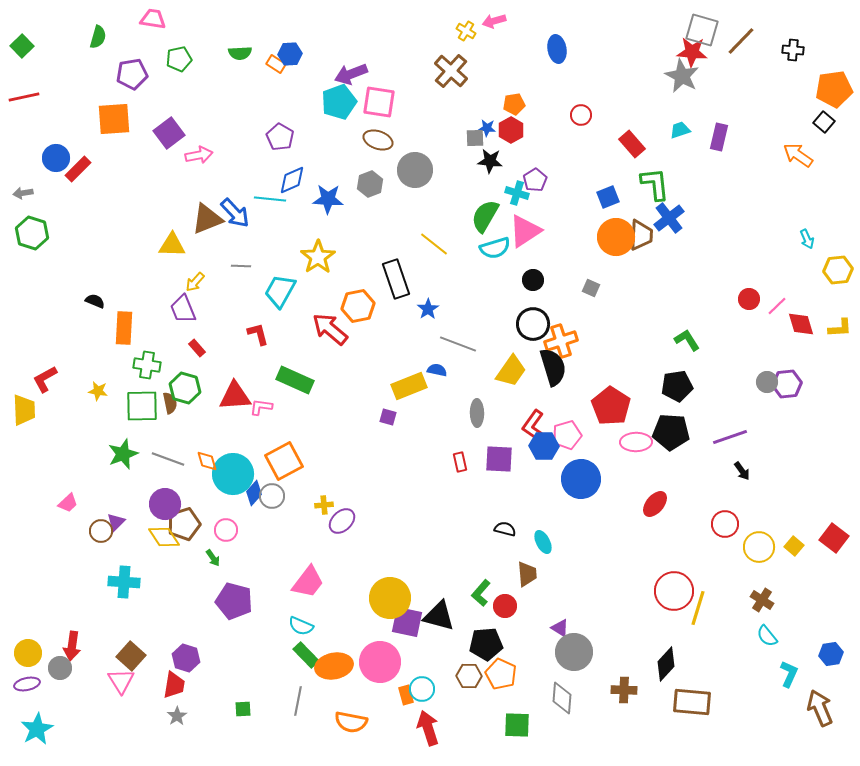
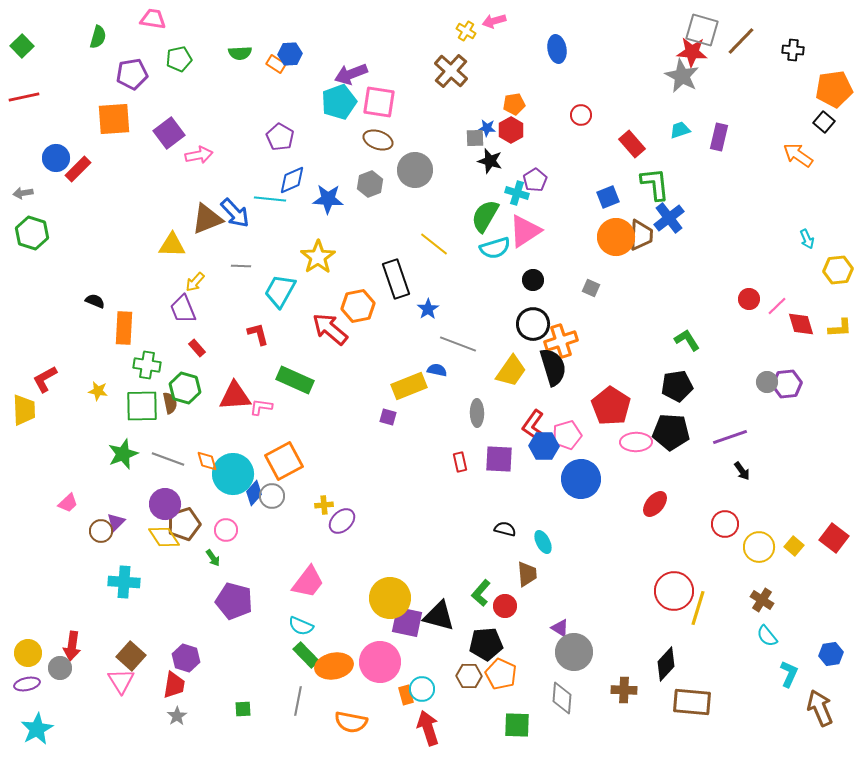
black star at (490, 161): rotated 10 degrees clockwise
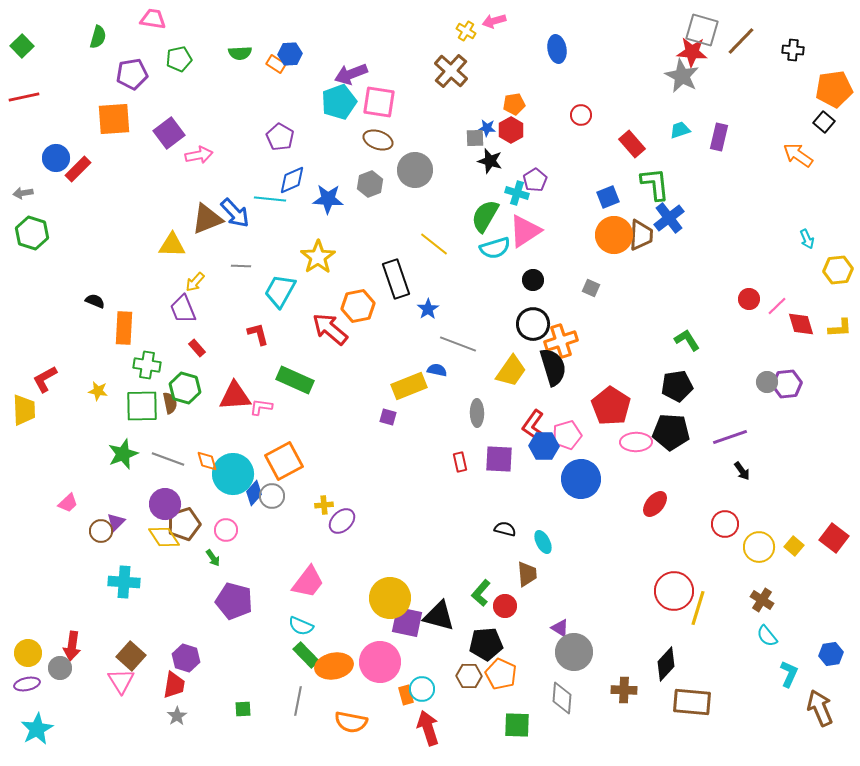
orange circle at (616, 237): moved 2 px left, 2 px up
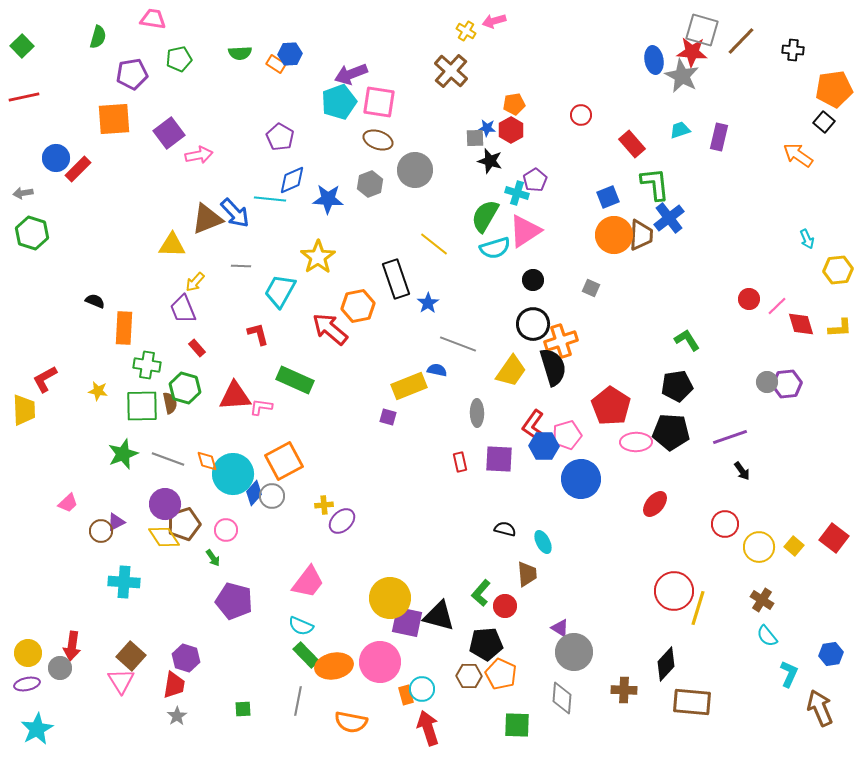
blue ellipse at (557, 49): moved 97 px right, 11 px down
blue star at (428, 309): moved 6 px up
purple triangle at (116, 522): rotated 18 degrees clockwise
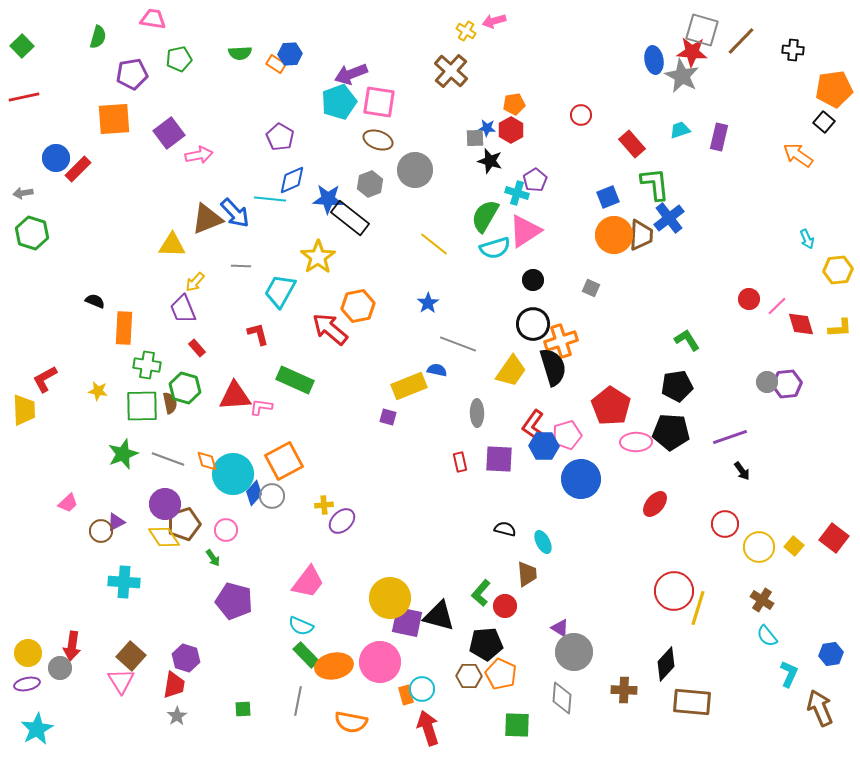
black rectangle at (396, 279): moved 46 px left, 61 px up; rotated 33 degrees counterclockwise
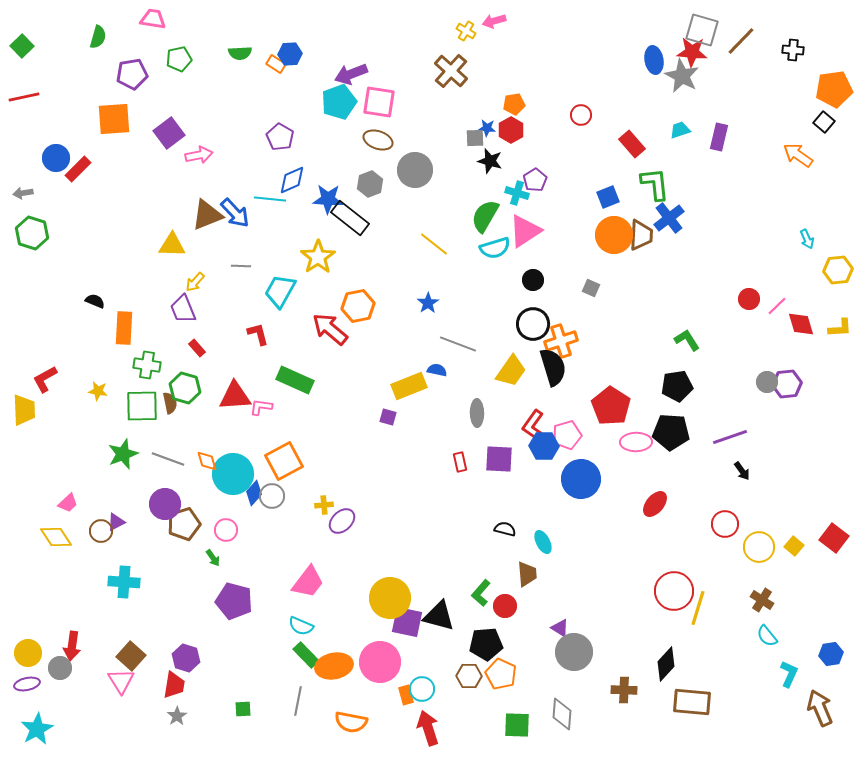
brown triangle at (207, 219): moved 4 px up
yellow diamond at (164, 537): moved 108 px left
gray diamond at (562, 698): moved 16 px down
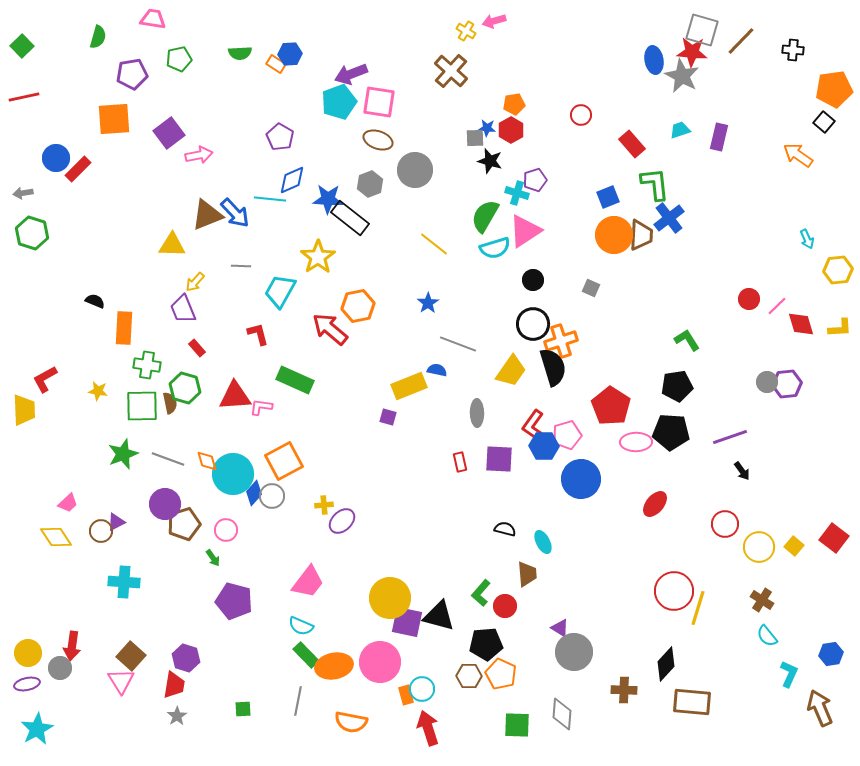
purple pentagon at (535, 180): rotated 15 degrees clockwise
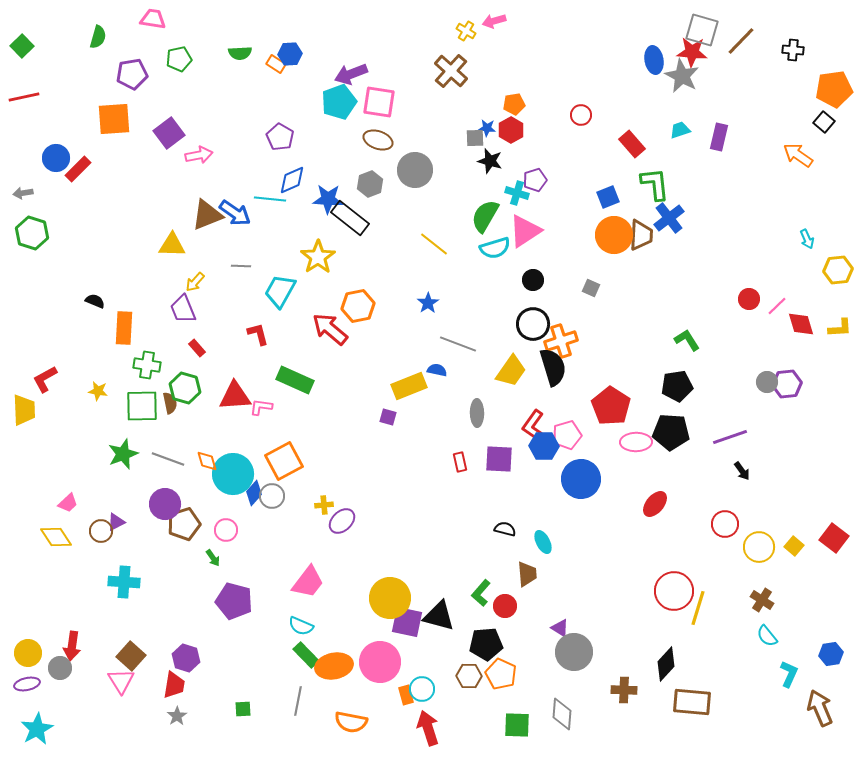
blue arrow at (235, 213): rotated 12 degrees counterclockwise
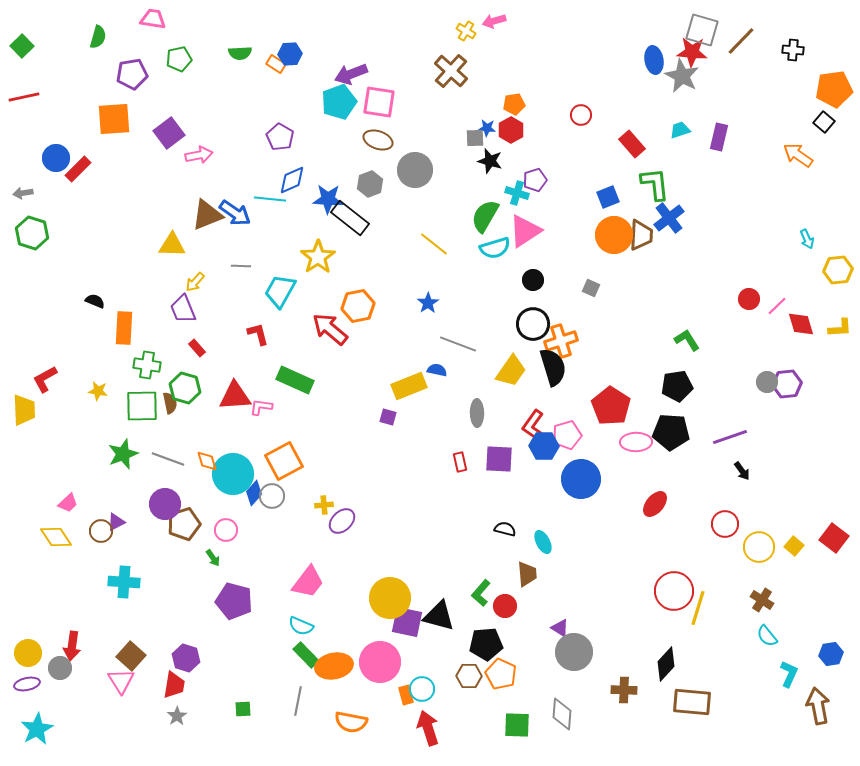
brown arrow at (820, 708): moved 2 px left, 2 px up; rotated 12 degrees clockwise
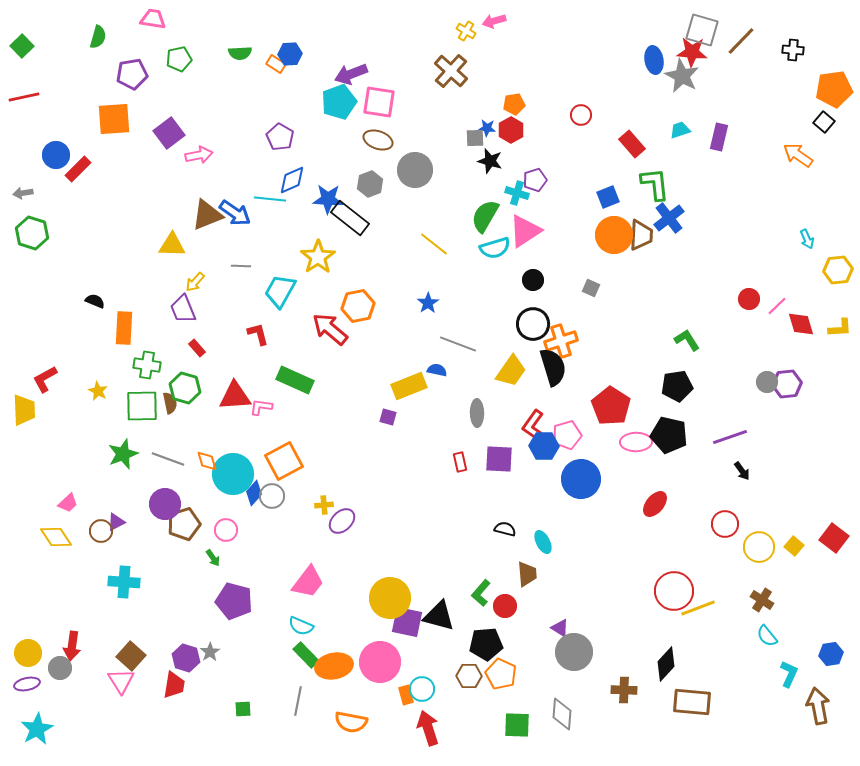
blue circle at (56, 158): moved 3 px up
yellow star at (98, 391): rotated 18 degrees clockwise
black pentagon at (671, 432): moved 2 px left, 3 px down; rotated 9 degrees clockwise
yellow line at (698, 608): rotated 52 degrees clockwise
gray star at (177, 716): moved 33 px right, 64 px up
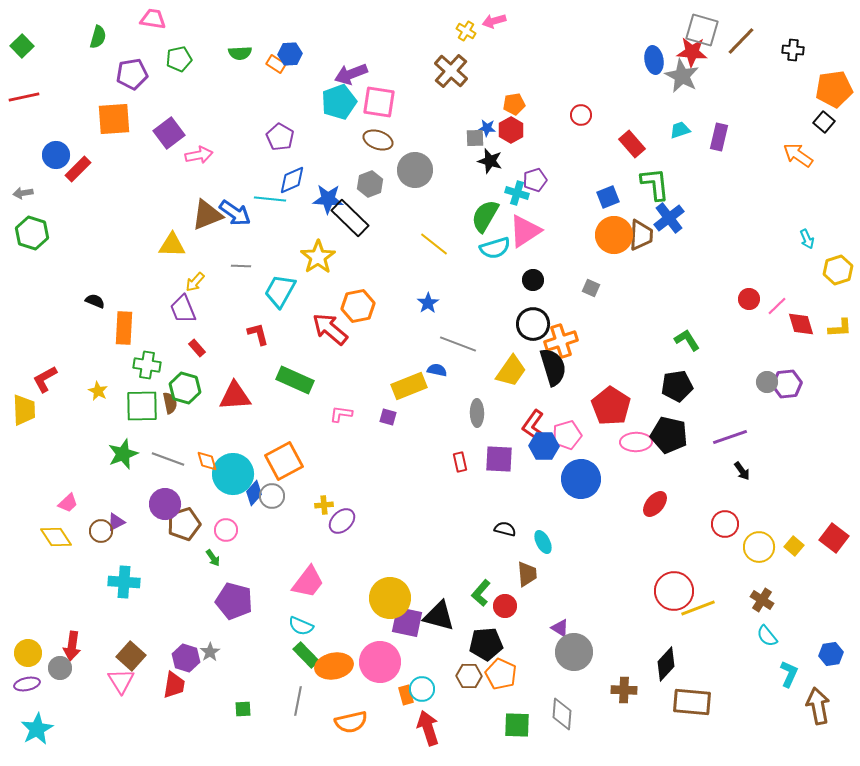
black rectangle at (350, 218): rotated 6 degrees clockwise
yellow hexagon at (838, 270): rotated 12 degrees counterclockwise
pink L-shape at (261, 407): moved 80 px right, 7 px down
orange semicircle at (351, 722): rotated 24 degrees counterclockwise
